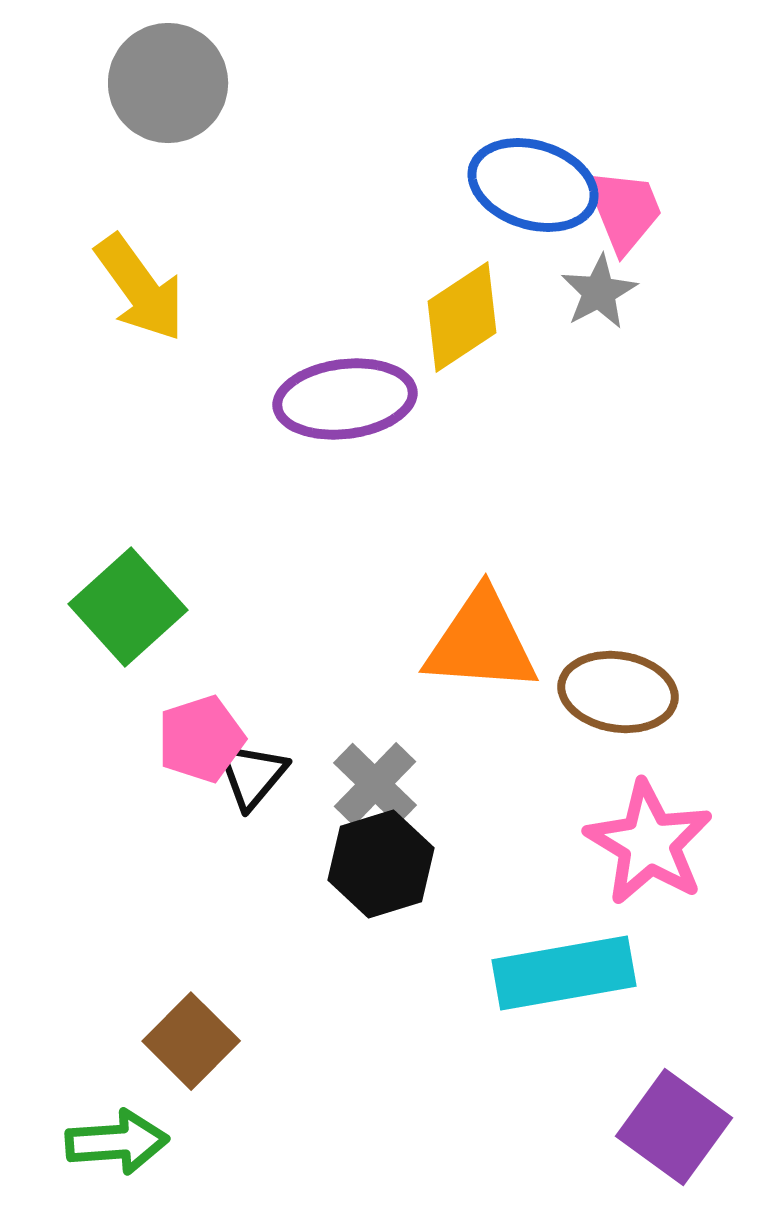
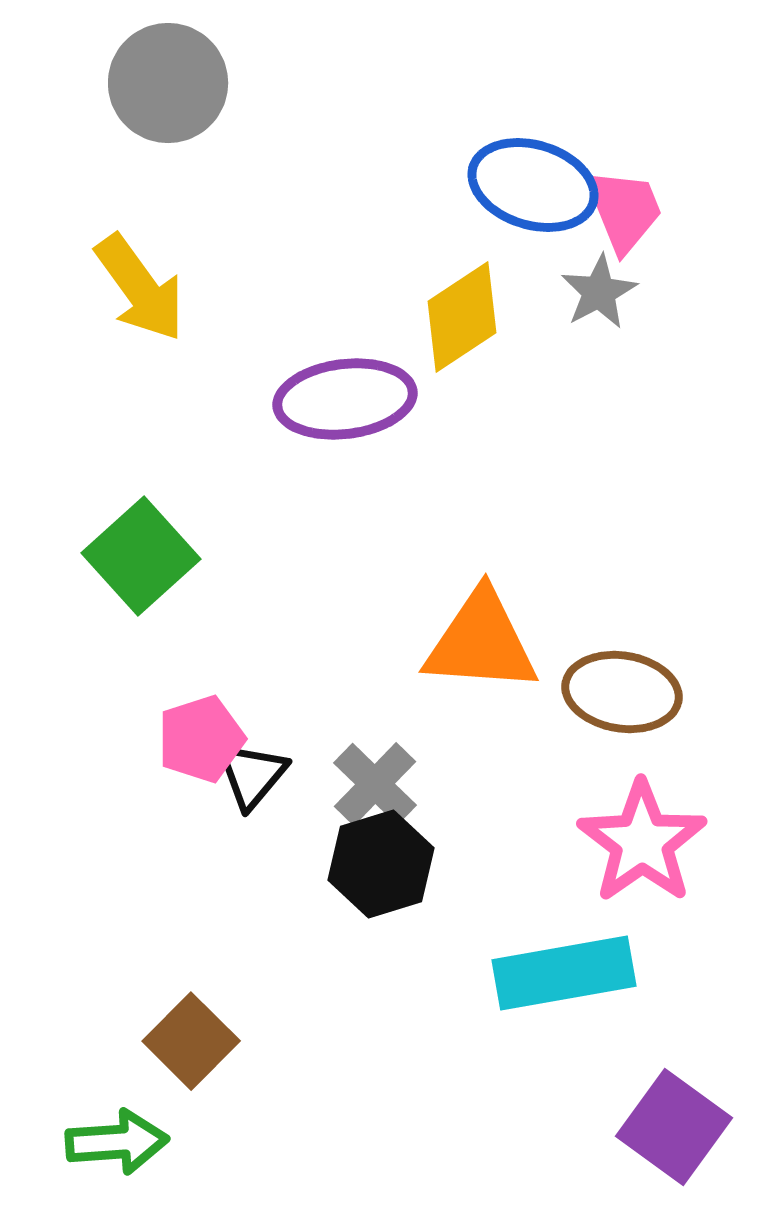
green square: moved 13 px right, 51 px up
brown ellipse: moved 4 px right
pink star: moved 7 px left, 1 px up; rotated 6 degrees clockwise
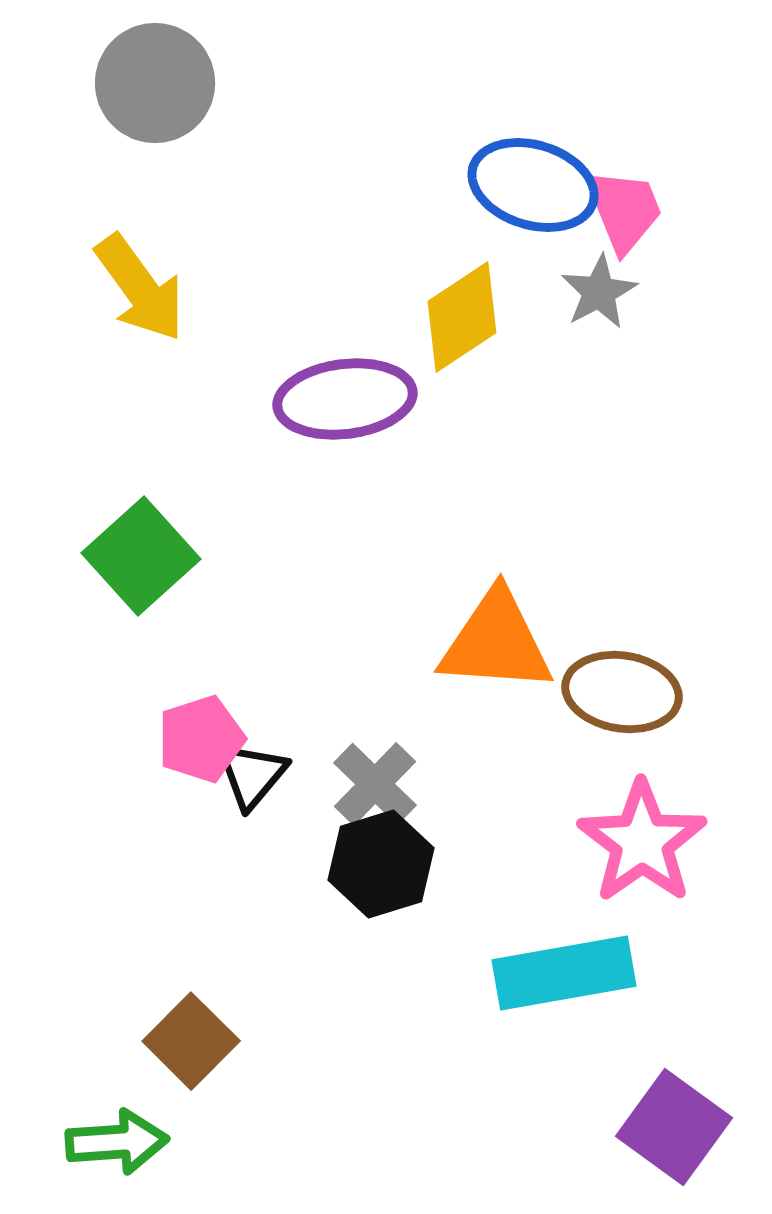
gray circle: moved 13 px left
orange triangle: moved 15 px right
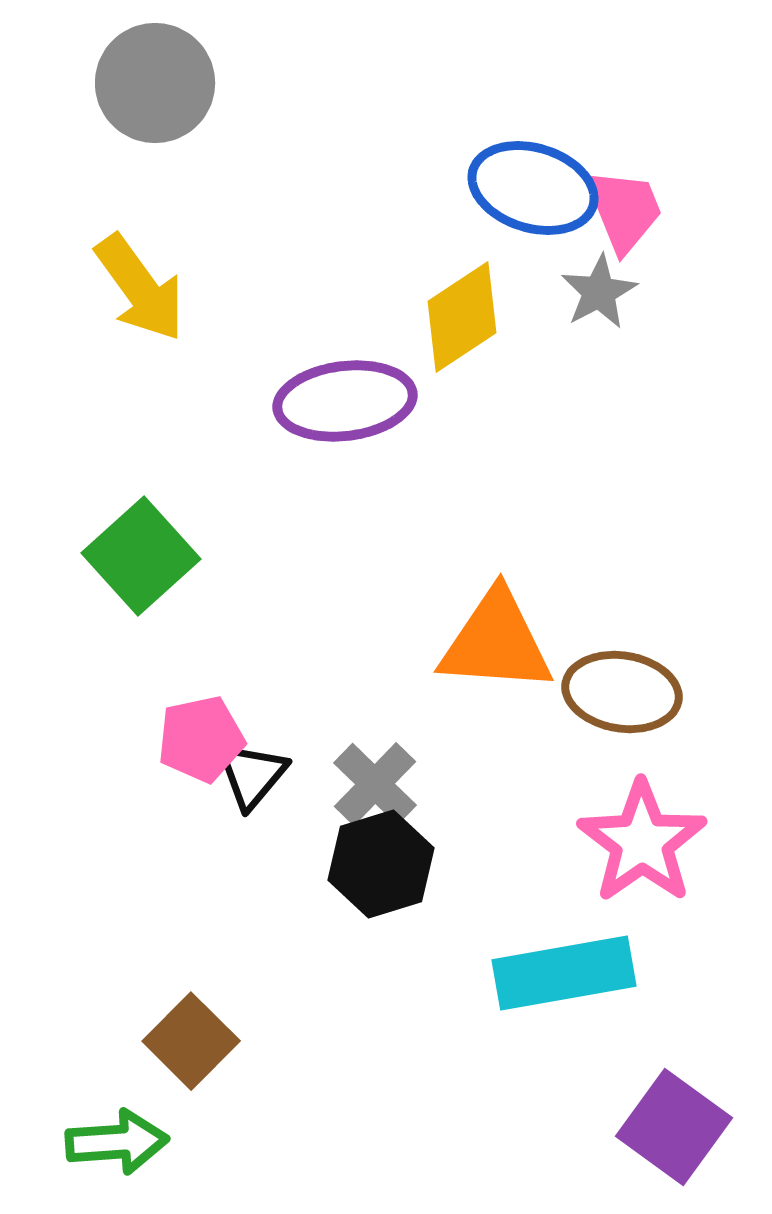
blue ellipse: moved 3 px down
purple ellipse: moved 2 px down
pink pentagon: rotated 6 degrees clockwise
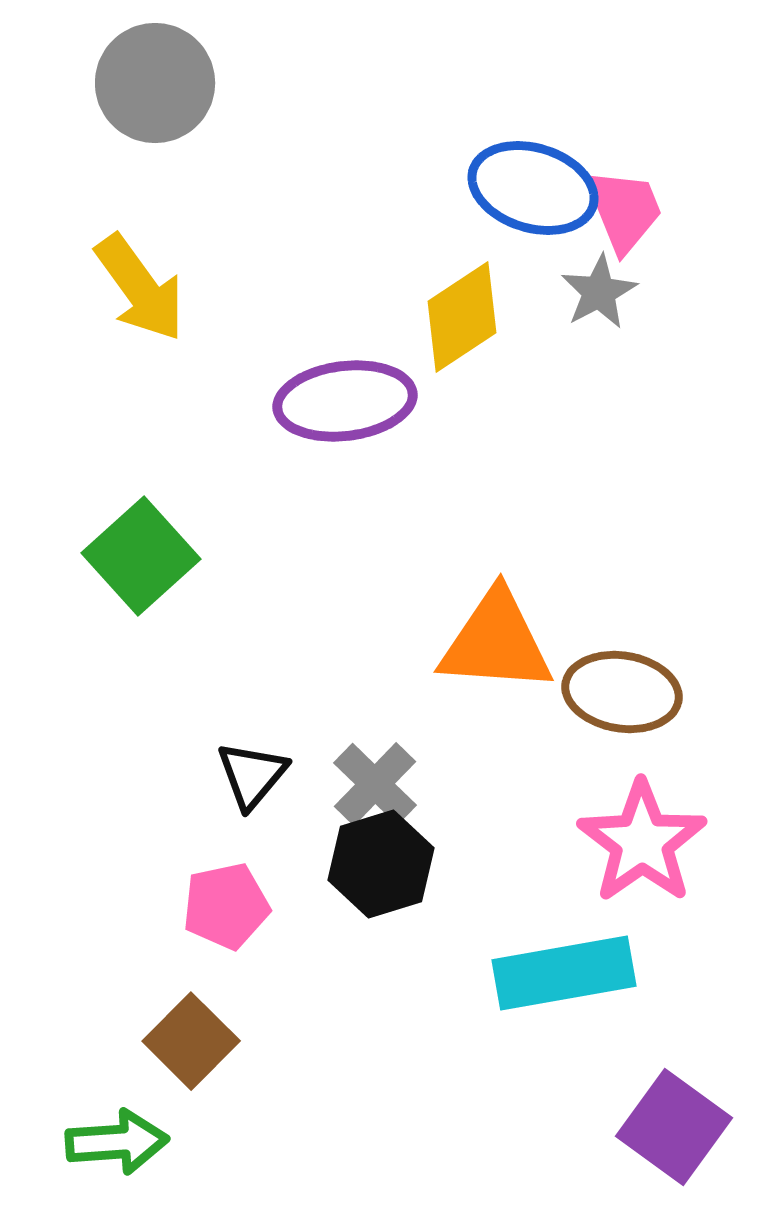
pink pentagon: moved 25 px right, 167 px down
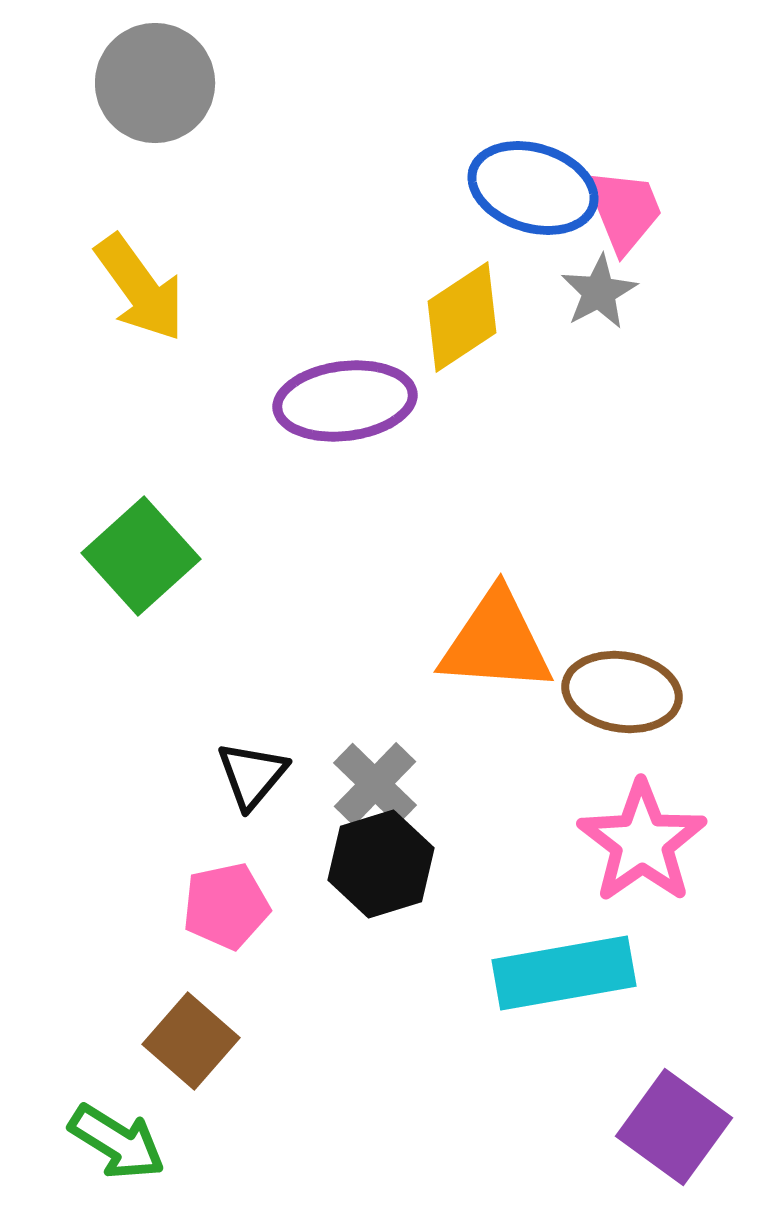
brown square: rotated 4 degrees counterclockwise
green arrow: rotated 36 degrees clockwise
